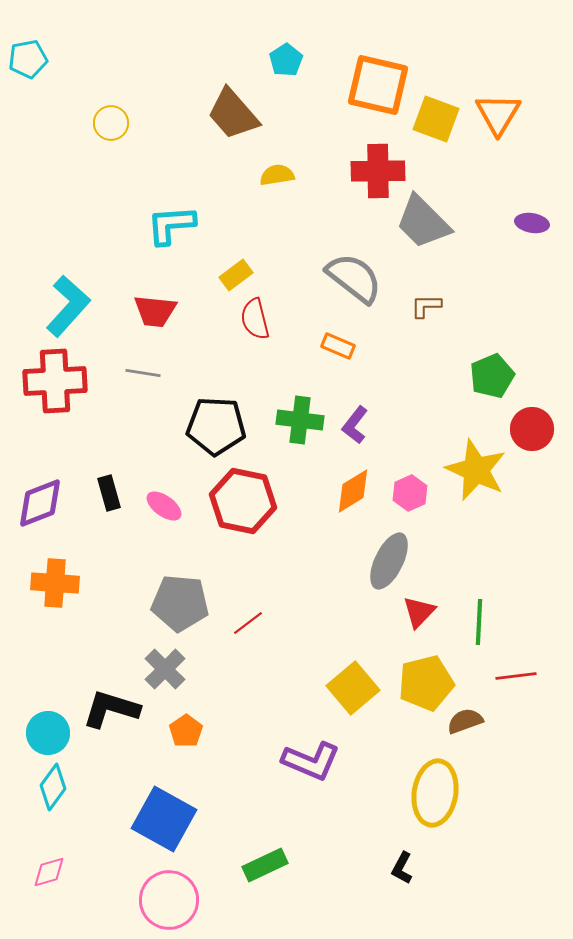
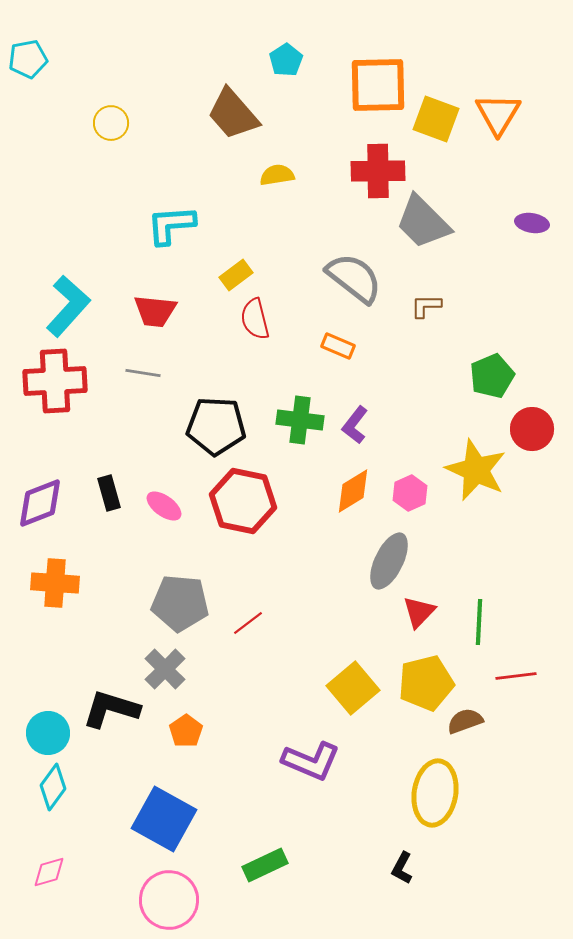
orange square at (378, 85): rotated 14 degrees counterclockwise
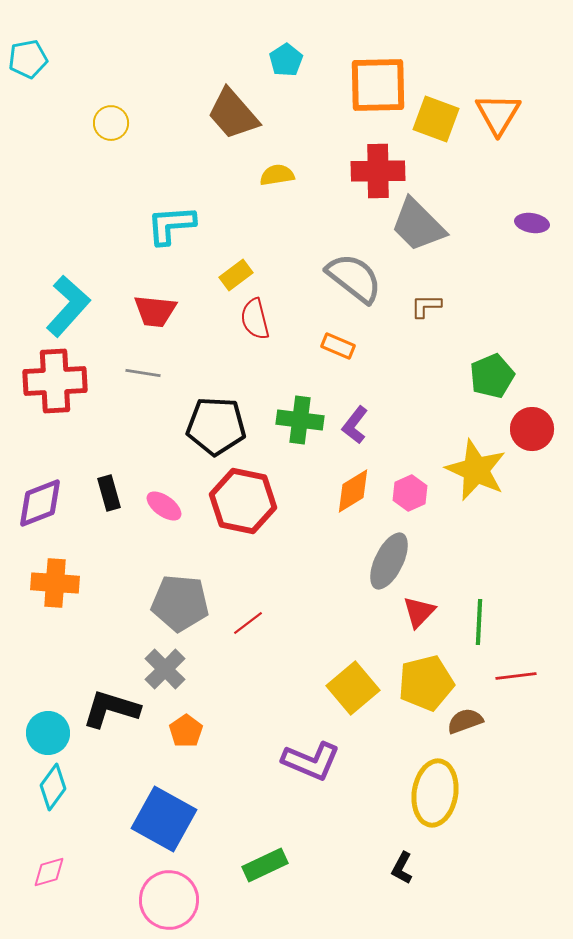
gray trapezoid at (423, 222): moved 5 px left, 3 px down
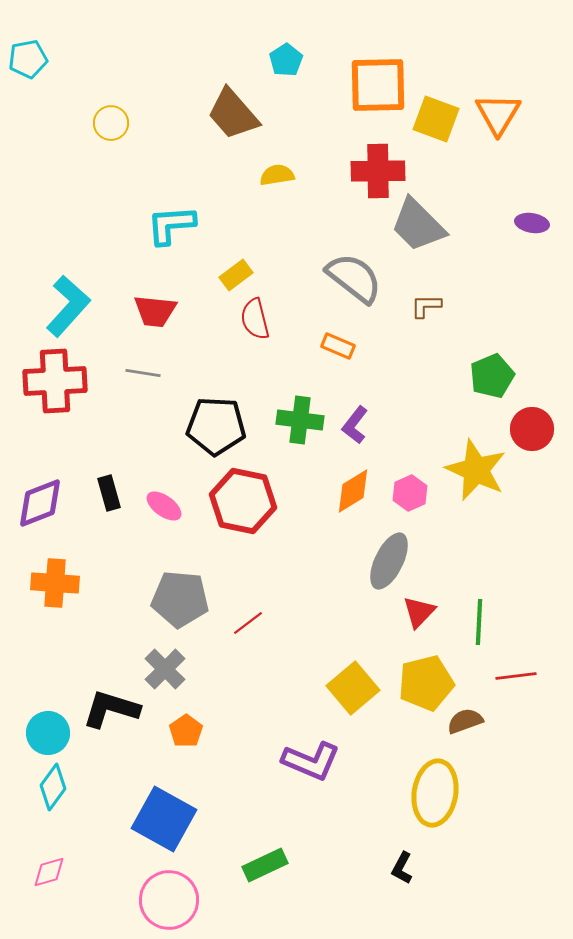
gray pentagon at (180, 603): moved 4 px up
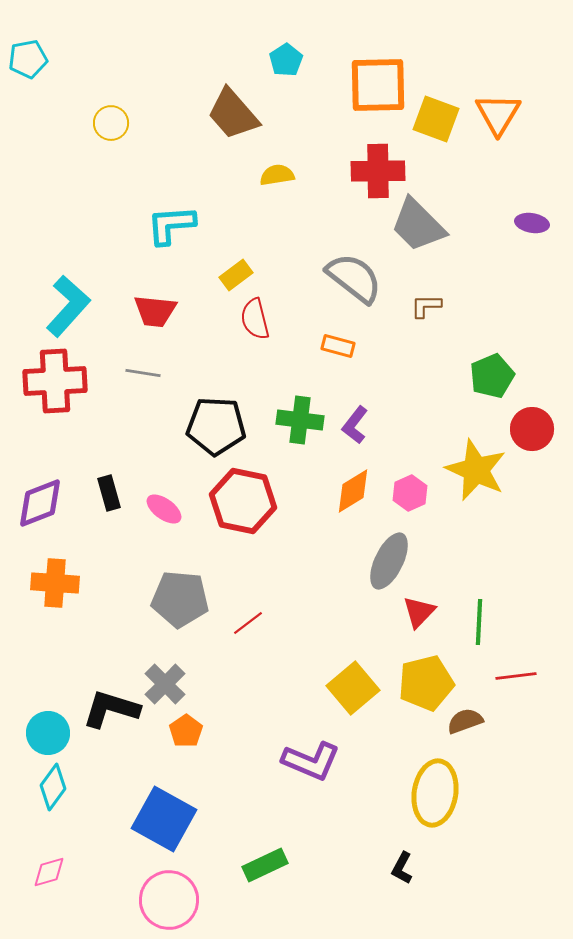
orange rectangle at (338, 346): rotated 8 degrees counterclockwise
pink ellipse at (164, 506): moved 3 px down
gray cross at (165, 669): moved 15 px down
